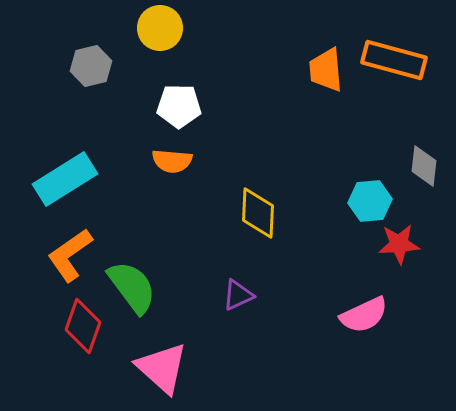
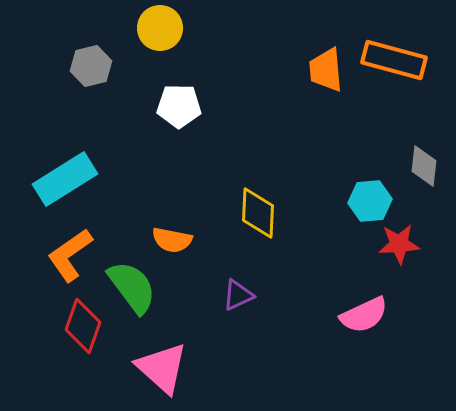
orange semicircle: moved 79 px down; rotated 6 degrees clockwise
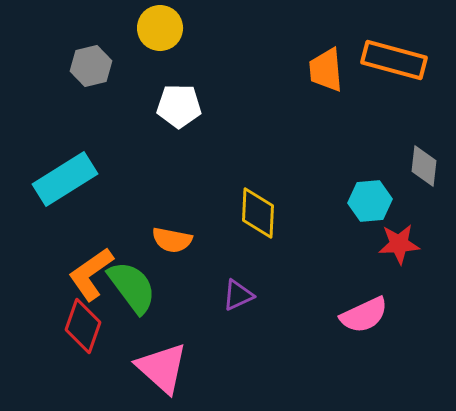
orange L-shape: moved 21 px right, 19 px down
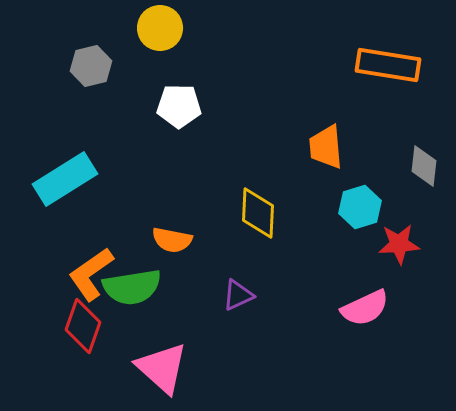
orange rectangle: moved 6 px left, 5 px down; rotated 6 degrees counterclockwise
orange trapezoid: moved 77 px down
cyan hexagon: moved 10 px left, 6 px down; rotated 12 degrees counterclockwise
green semicircle: rotated 118 degrees clockwise
pink semicircle: moved 1 px right, 7 px up
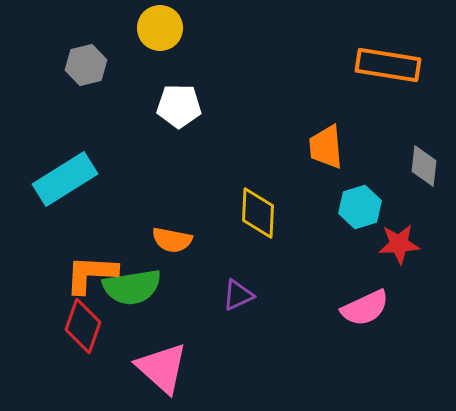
gray hexagon: moved 5 px left, 1 px up
orange L-shape: rotated 38 degrees clockwise
